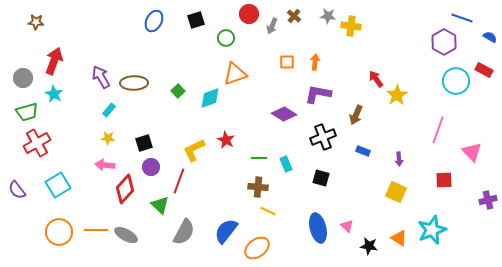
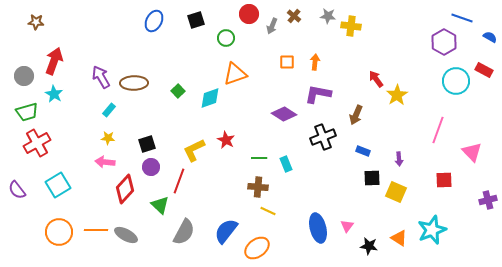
gray circle at (23, 78): moved 1 px right, 2 px up
black square at (144, 143): moved 3 px right, 1 px down
pink arrow at (105, 165): moved 3 px up
black square at (321, 178): moved 51 px right; rotated 18 degrees counterclockwise
pink triangle at (347, 226): rotated 24 degrees clockwise
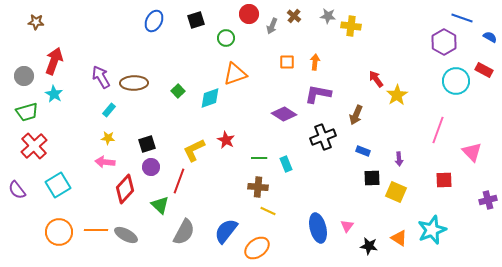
red cross at (37, 143): moved 3 px left, 3 px down; rotated 12 degrees counterclockwise
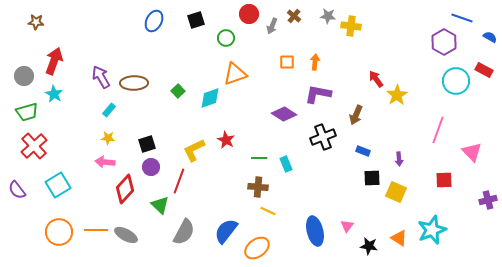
blue ellipse at (318, 228): moved 3 px left, 3 px down
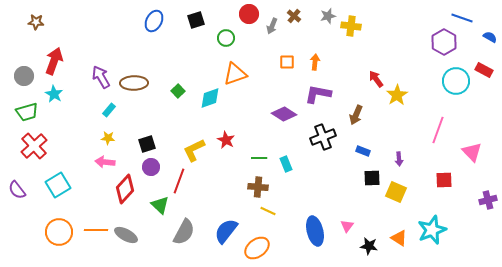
gray star at (328, 16): rotated 21 degrees counterclockwise
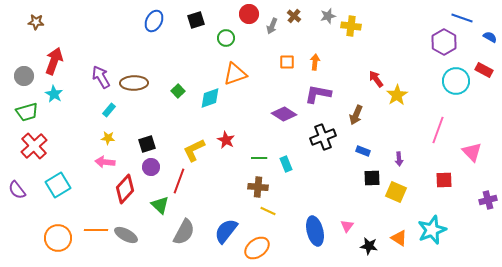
orange circle at (59, 232): moved 1 px left, 6 px down
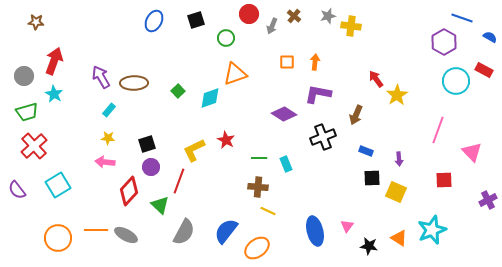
blue rectangle at (363, 151): moved 3 px right
red diamond at (125, 189): moved 4 px right, 2 px down
purple cross at (488, 200): rotated 12 degrees counterclockwise
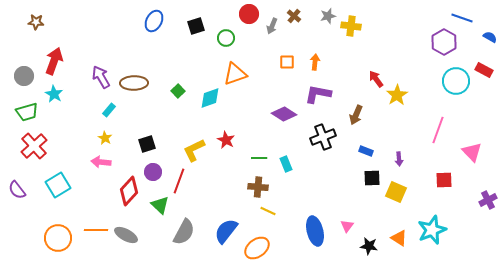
black square at (196, 20): moved 6 px down
yellow star at (108, 138): moved 3 px left; rotated 24 degrees clockwise
pink arrow at (105, 162): moved 4 px left
purple circle at (151, 167): moved 2 px right, 5 px down
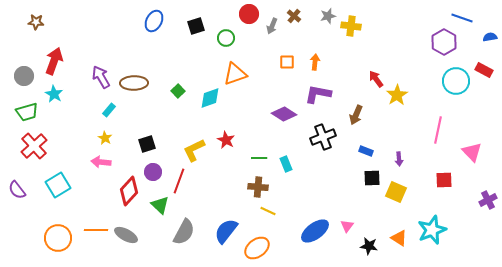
blue semicircle at (490, 37): rotated 40 degrees counterclockwise
pink line at (438, 130): rotated 8 degrees counterclockwise
blue ellipse at (315, 231): rotated 68 degrees clockwise
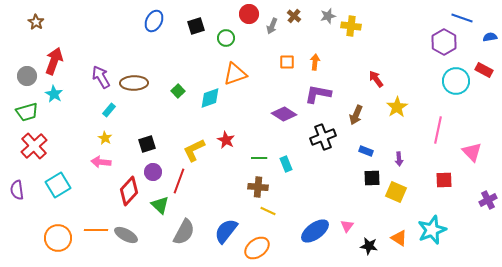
brown star at (36, 22): rotated 28 degrees clockwise
gray circle at (24, 76): moved 3 px right
yellow star at (397, 95): moved 12 px down
purple semicircle at (17, 190): rotated 30 degrees clockwise
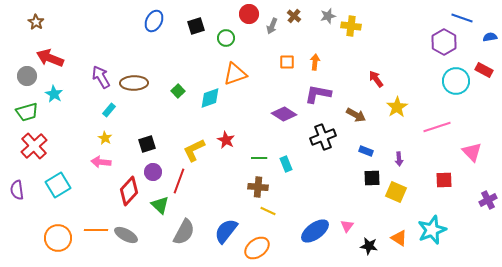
red arrow at (54, 61): moved 4 px left, 3 px up; rotated 88 degrees counterclockwise
brown arrow at (356, 115): rotated 84 degrees counterclockwise
pink line at (438, 130): moved 1 px left, 3 px up; rotated 60 degrees clockwise
